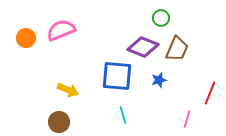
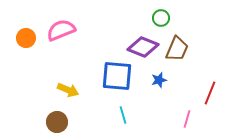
brown circle: moved 2 px left
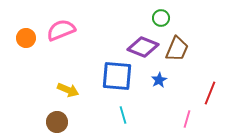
blue star: rotated 14 degrees counterclockwise
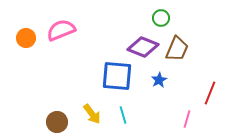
yellow arrow: moved 24 px right, 24 px down; rotated 30 degrees clockwise
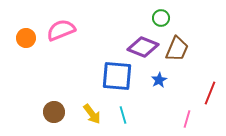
brown circle: moved 3 px left, 10 px up
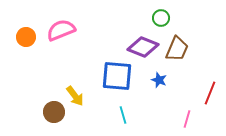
orange circle: moved 1 px up
blue star: rotated 21 degrees counterclockwise
yellow arrow: moved 17 px left, 18 px up
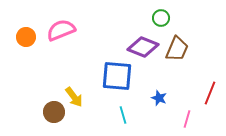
blue star: moved 18 px down
yellow arrow: moved 1 px left, 1 px down
